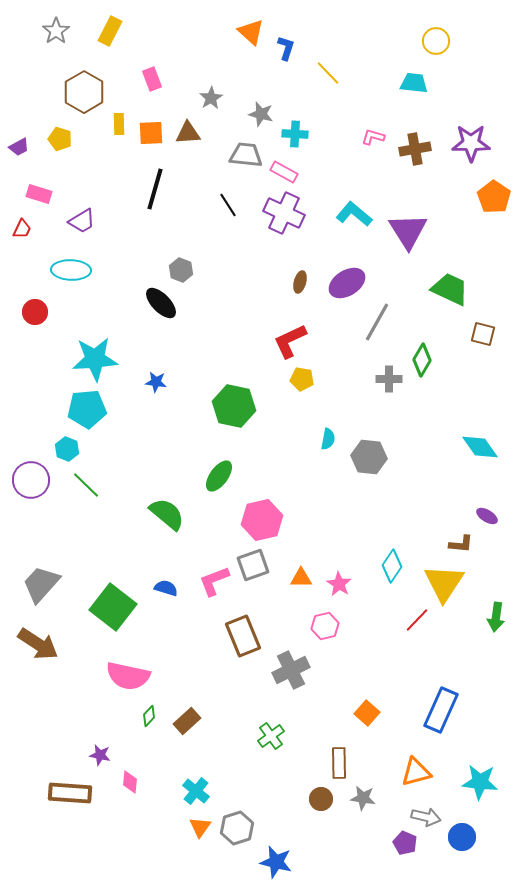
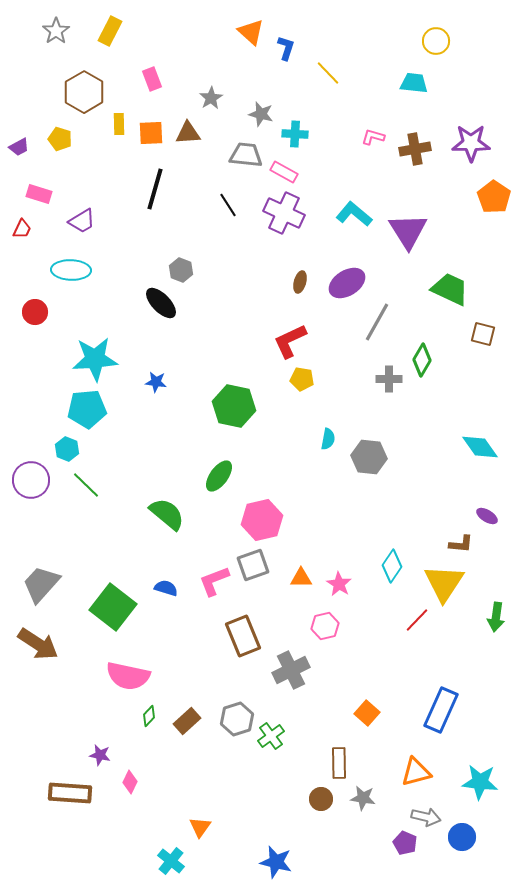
pink diamond at (130, 782): rotated 20 degrees clockwise
cyan cross at (196, 791): moved 25 px left, 70 px down
gray hexagon at (237, 828): moved 109 px up
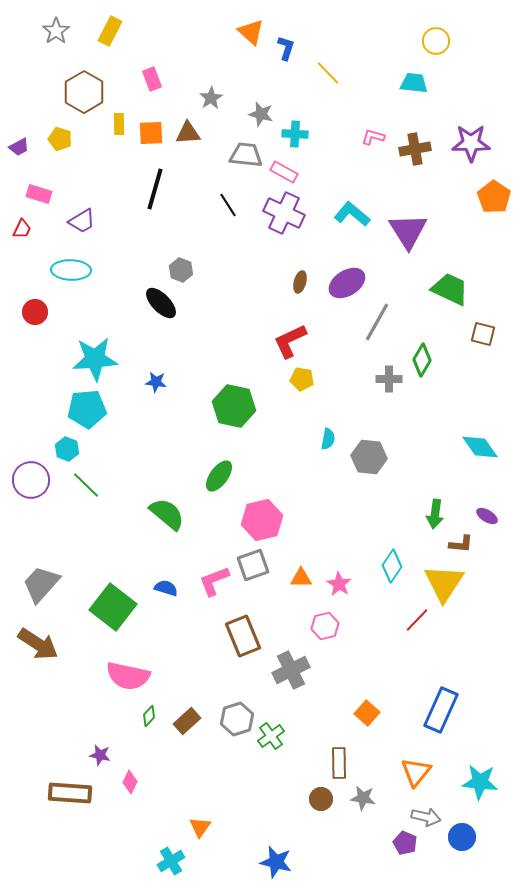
cyan L-shape at (354, 214): moved 2 px left
green arrow at (496, 617): moved 61 px left, 103 px up
orange triangle at (416, 772): rotated 36 degrees counterclockwise
cyan cross at (171, 861): rotated 20 degrees clockwise
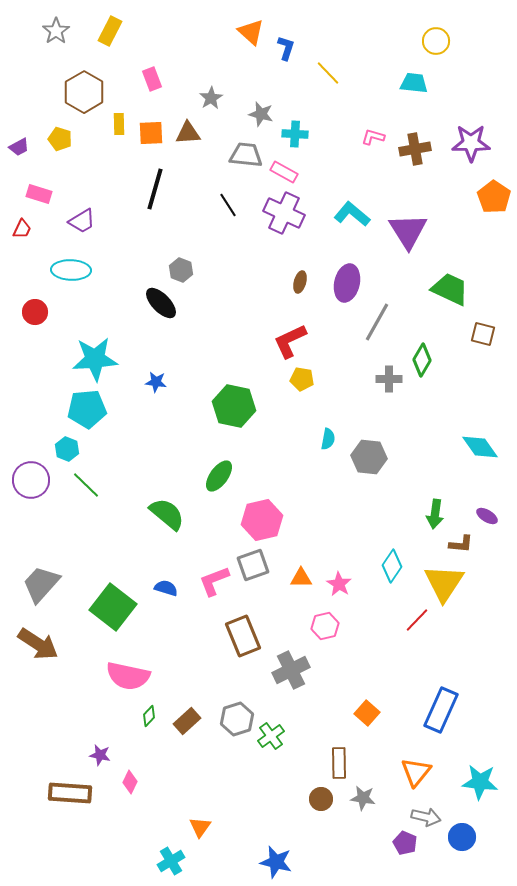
purple ellipse at (347, 283): rotated 45 degrees counterclockwise
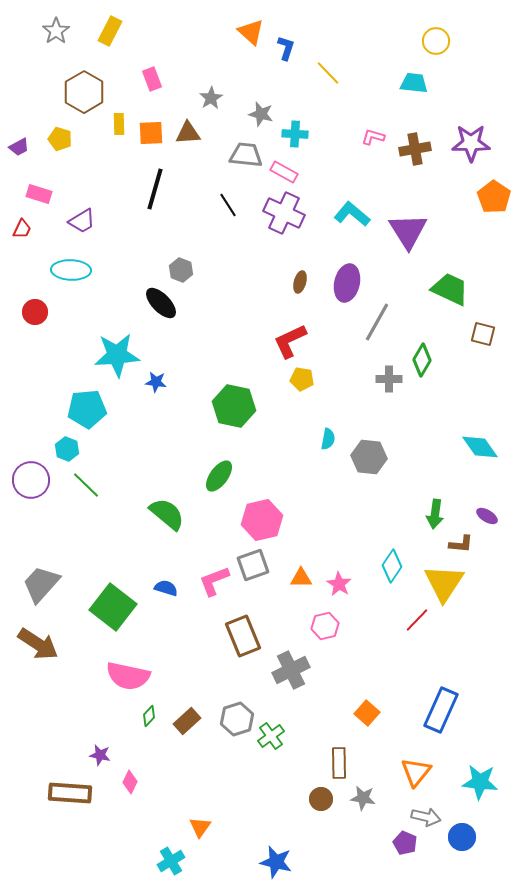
cyan star at (95, 359): moved 22 px right, 4 px up
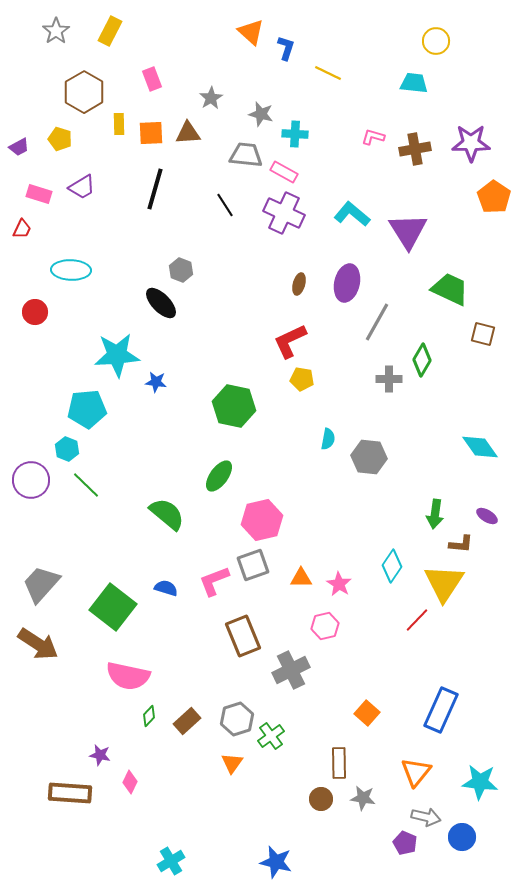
yellow line at (328, 73): rotated 20 degrees counterclockwise
black line at (228, 205): moved 3 px left
purple trapezoid at (82, 221): moved 34 px up
brown ellipse at (300, 282): moved 1 px left, 2 px down
orange triangle at (200, 827): moved 32 px right, 64 px up
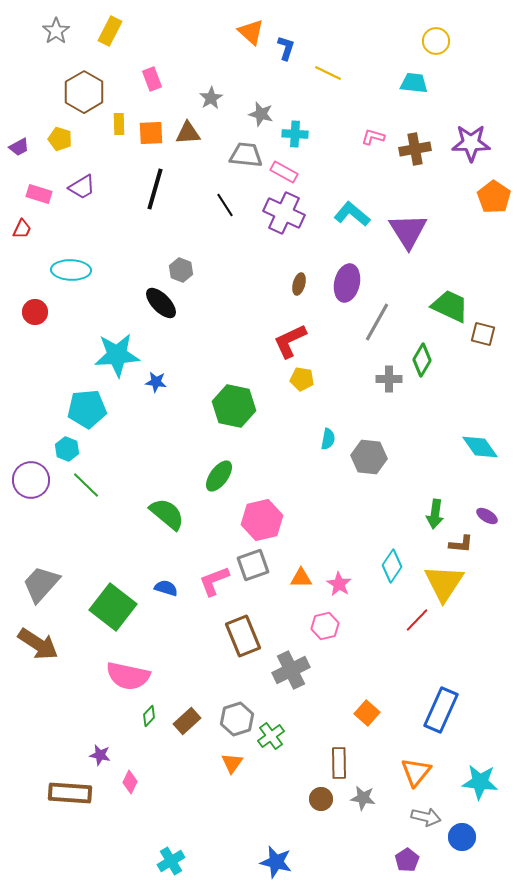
green trapezoid at (450, 289): moved 17 px down
purple pentagon at (405, 843): moved 2 px right, 17 px down; rotated 15 degrees clockwise
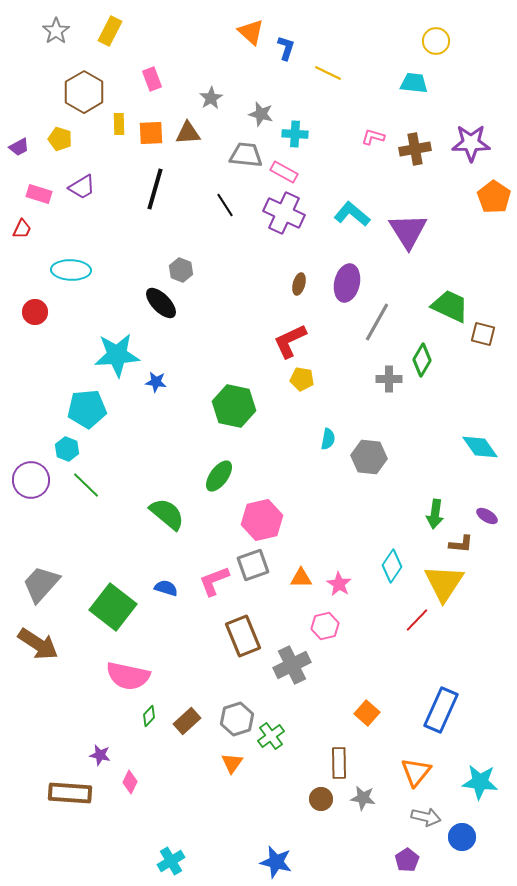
gray cross at (291, 670): moved 1 px right, 5 px up
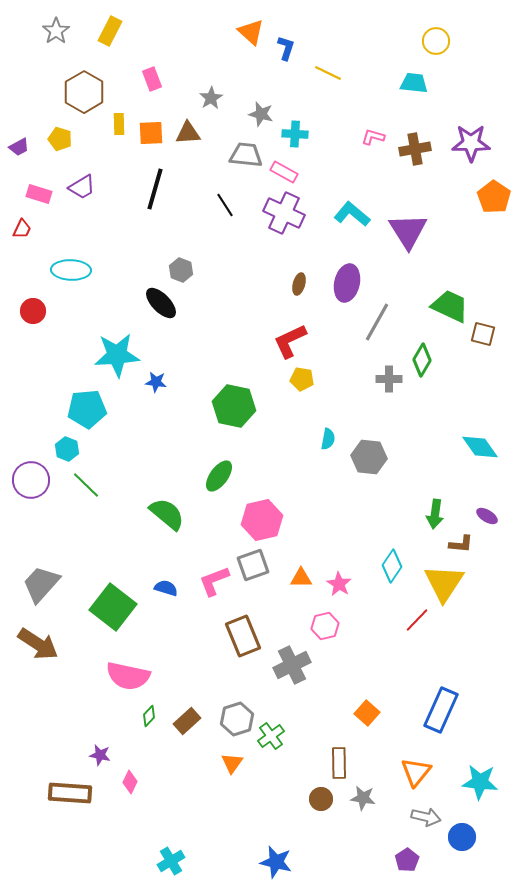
red circle at (35, 312): moved 2 px left, 1 px up
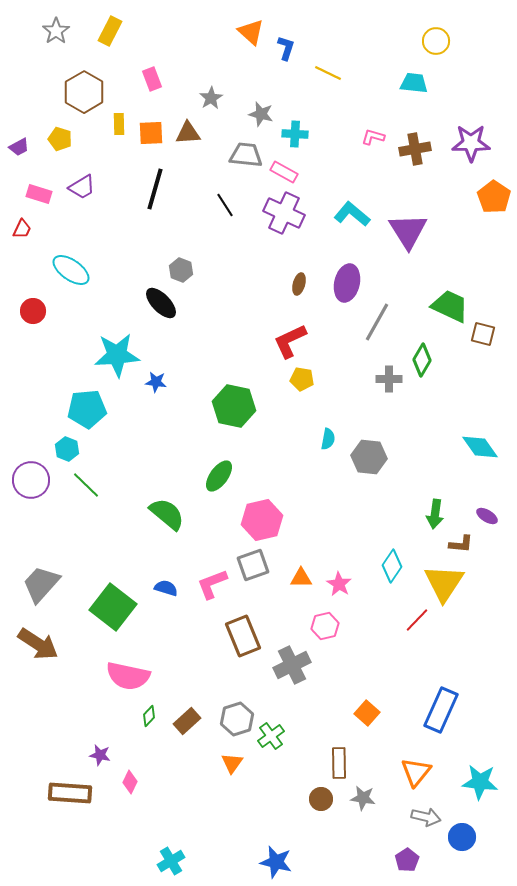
cyan ellipse at (71, 270): rotated 33 degrees clockwise
pink L-shape at (214, 581): moved 2 px left, 3 px down
